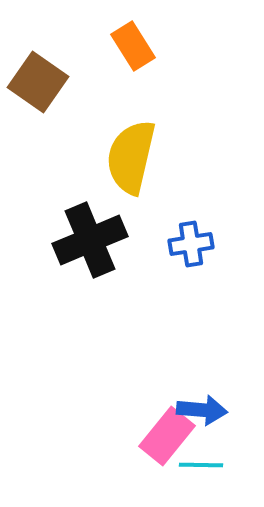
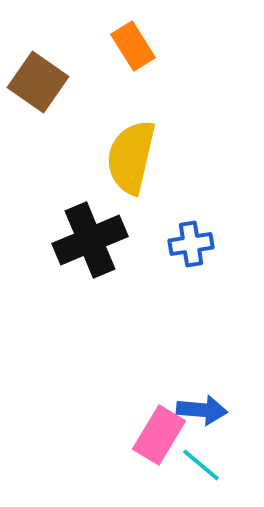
pink rectangle: moved 8 px left, 1 px up; rotated 8 degrees counterclockwise
cyan line: rotated 39 degrees clockwise
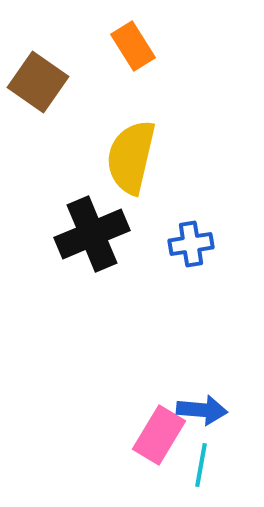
black cross: moved 2 px right, 6 px up
cyan line: rotated 60 degrees clockwise
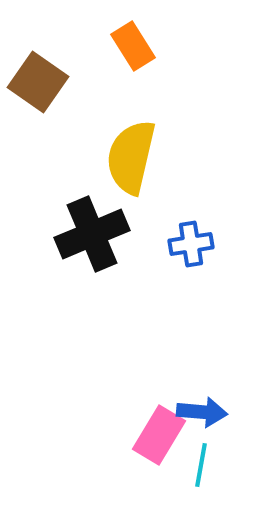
blue arrow: moved 2 px down
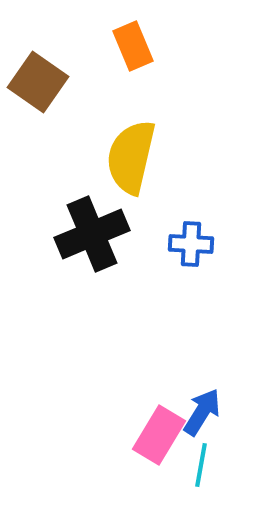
orange rectangle: rotated 9 degrees clockwise
blue cross: rotated 12 degrees clockwise
blue arrow: rotated 63 degrees counterclockwise
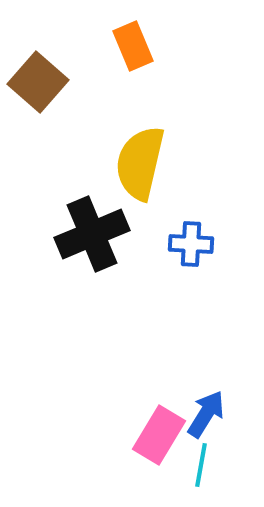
brown square: rotated 6 degrees clockwise
yellow semicircle: moved 9 px right, 6 px down
blue arrow: moved 4 px right, 2 px down
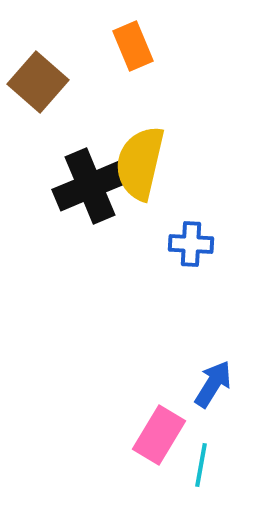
black cross: moved 2 px left, 48 px up
blue arrow: moved 7 px right, 30 px up
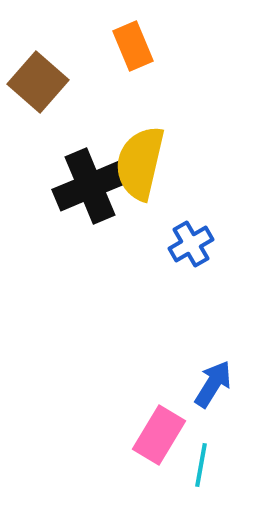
blue cross: rotated 33 degrees counterclockwise
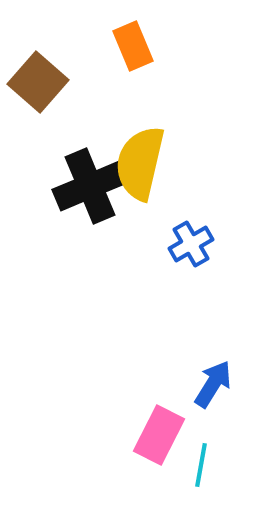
pink rectangle: rotated 4 degrees counterclockwise
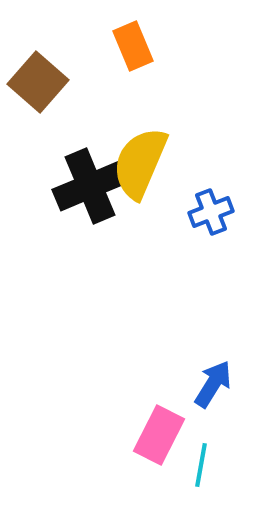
yellow semicircle: rotated 10 degrees clockwise
blue cross: moved 20 px right, 32 px up; rotated 9 degrees clockwise
